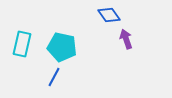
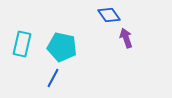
purple arrow: moved 1 px up
blue line: moved 1 px left, 1 px down
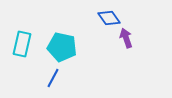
blue diamond: moved 3 px down
